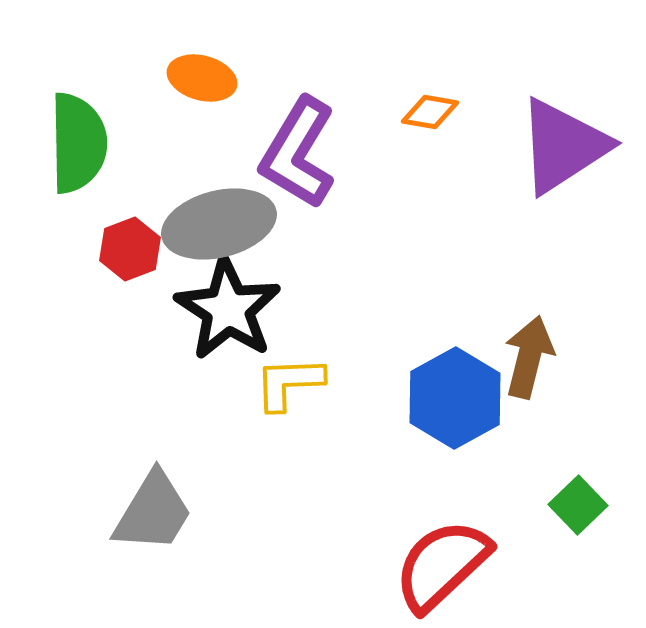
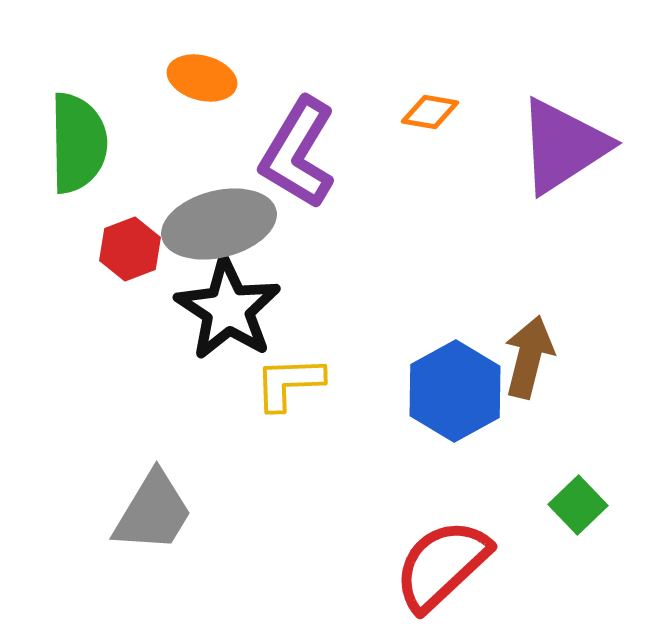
blue hexagon: moved 7 px up
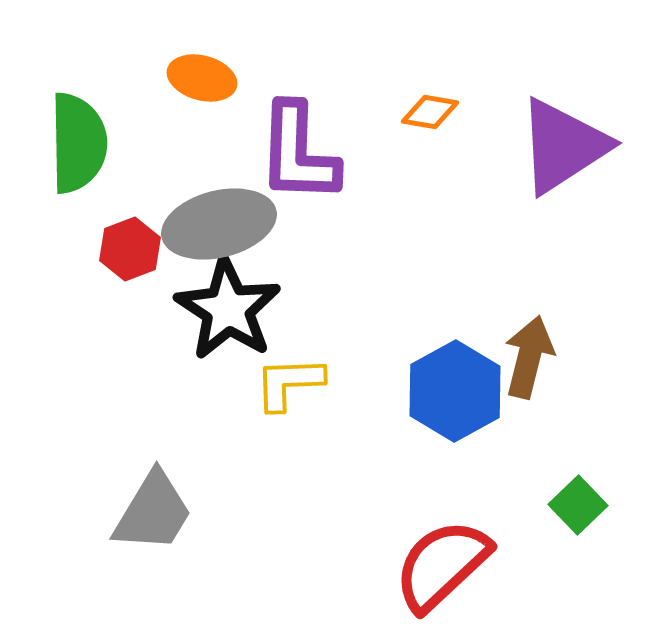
purple L-shape: rotated 29 degrees counterclockwise
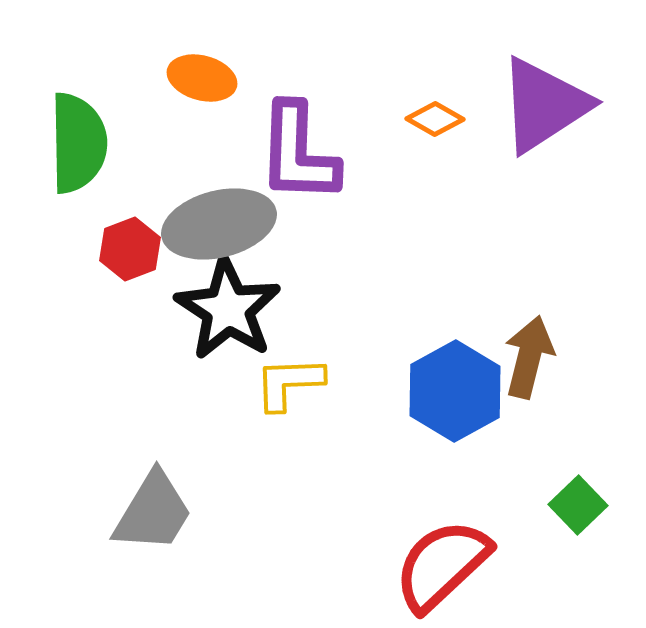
orange diamond: moved 5 px right, 7 px down; rotated 20 degrees clockwise
purple triangle: moved 19 px left, 41 px up
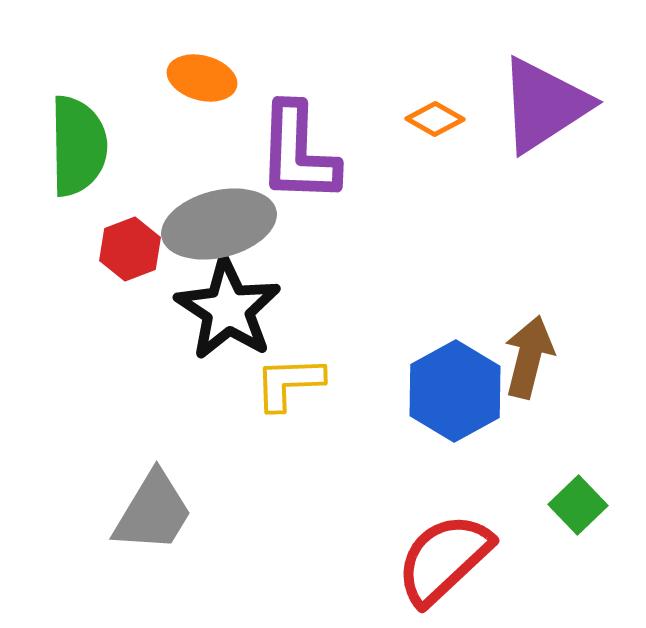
green semicircle: moved 3 px down
red semicircle: moved 2 px right, 6 px up
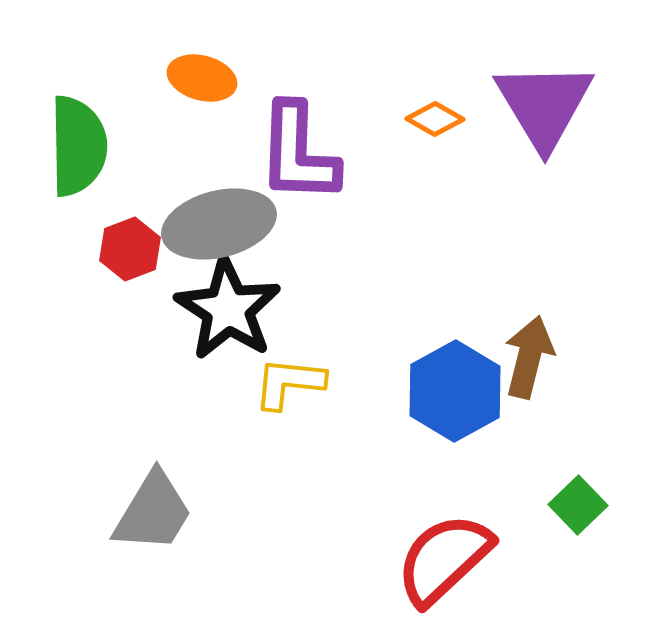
purple triangle: rotated 28 degrees counterclockwise
yellow L-shape: rotated 8 degrees clockwise
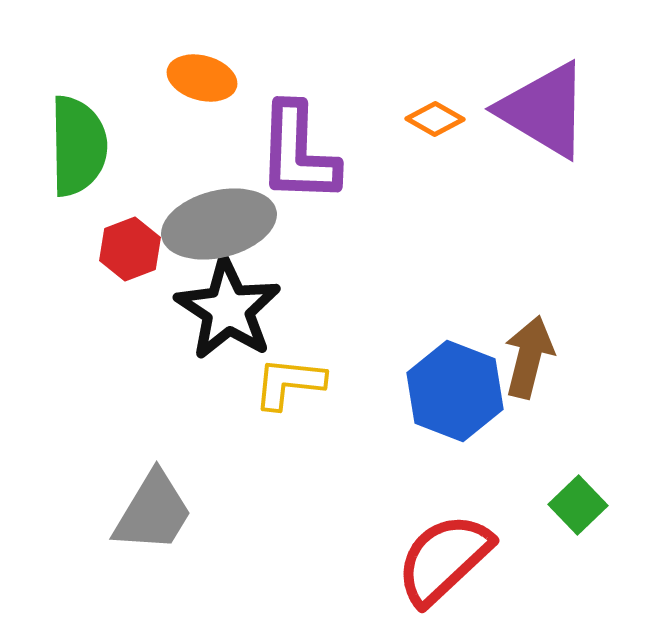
purple triangle: moved 5 px down; rotated 28 degrees counterclockwise
blue hexagon: rotated 10 degrees counterclockwise
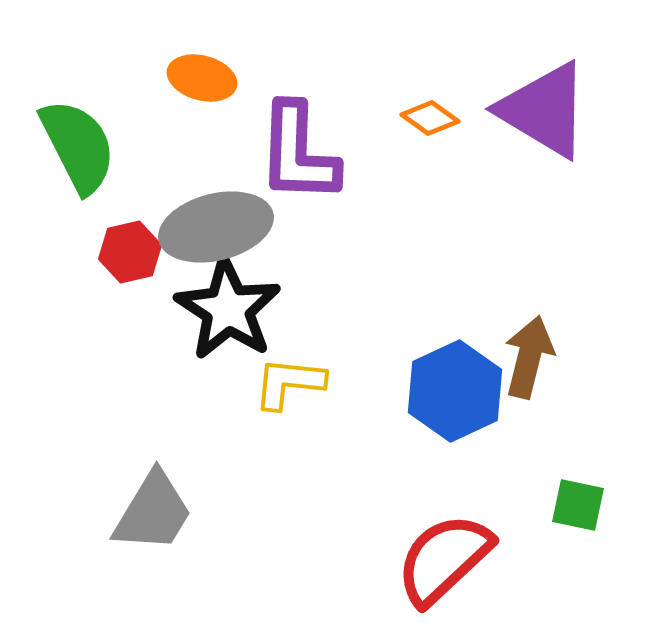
orange diamond: moved 5 px left, 1 px up; rotated 6 degrees clockwise
green semicircle: rotated 26 degrees counterclockwise
gray ellipse: moved 3 px left, 3 px down
red hexagon: moved 3 px down; rotated 8 degrees clockwise
blue hexagon: rotated 14 degrees clockwise
green square: rotated 34 degrees counterclockwise
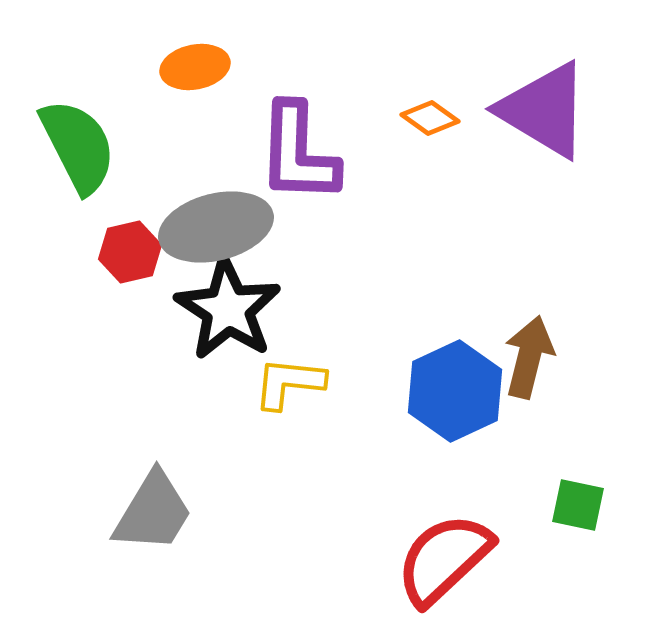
orange ellipse: moved 7 px left, 11 px up; rotated 26 degrees counterclockwise
